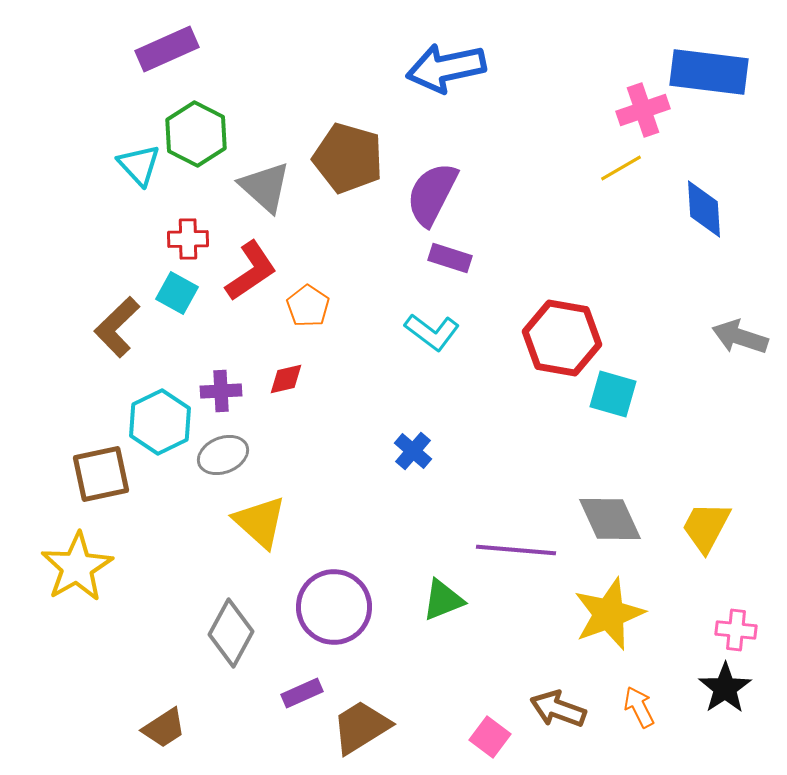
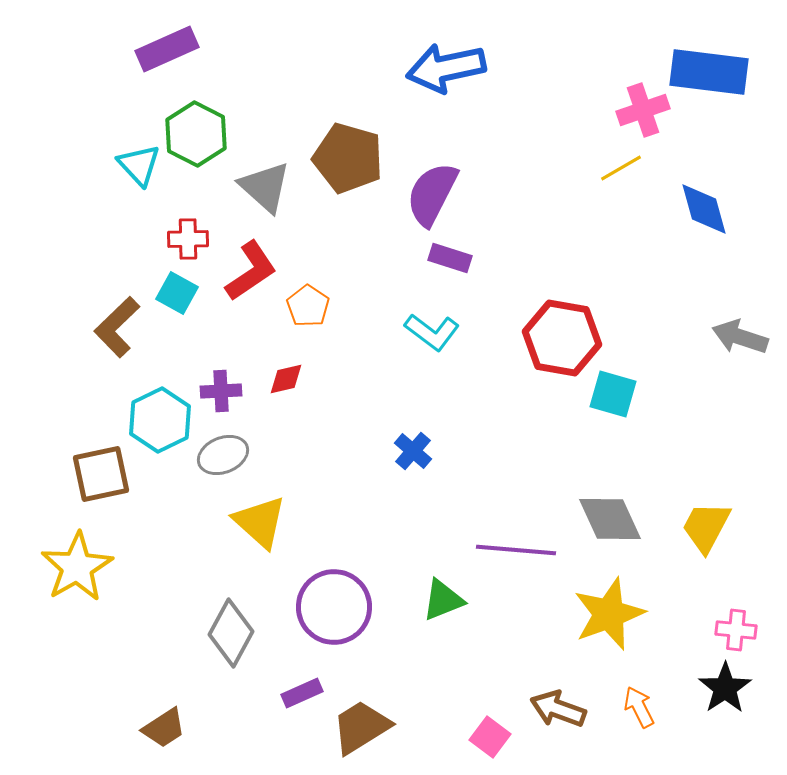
blue diamond at (704, 209): rotated 12 degrees counterclockwise
cyan hexagon at (160, 422): moved 2 px up
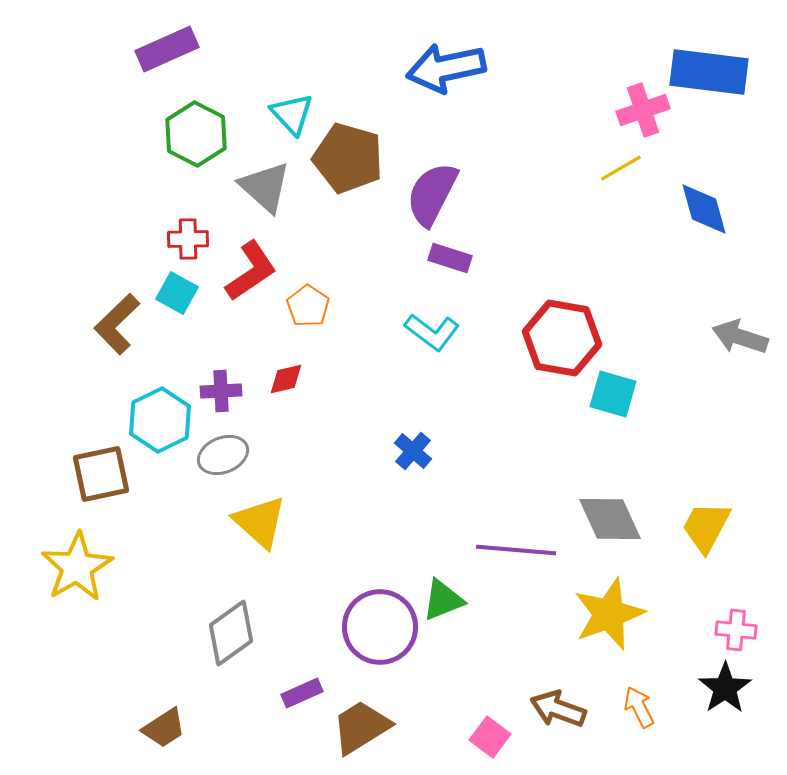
cyan triangle at (139, 165): moved 153 px right, 51 px up
brown L-shape at (117, 327): moved 3 px up
purple circle at (334, 607): moved 46 px right, 20 px down
gray diamond at (231, 633): rotated 26 degrees clockwise
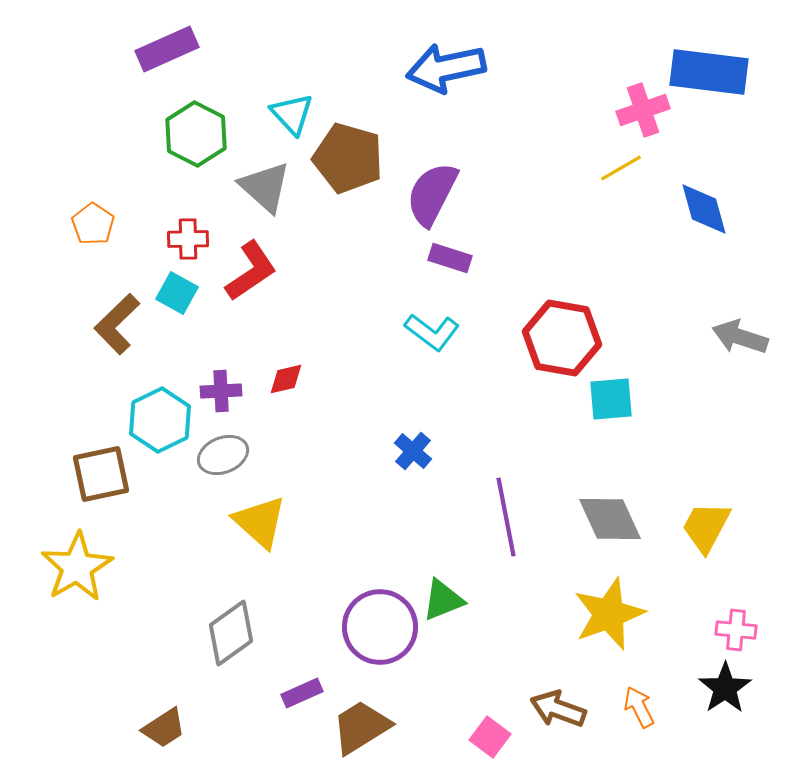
orange pentagon at (308, 306): moved 215 px left, 82 px up
cyan square at (613, 394): moved 2 px left, 5 px down; rotated 21 degrees counterclockwise
purple line at (516, 550): moved 10 px left, 33 px up; rotated 74 degrees clockwise
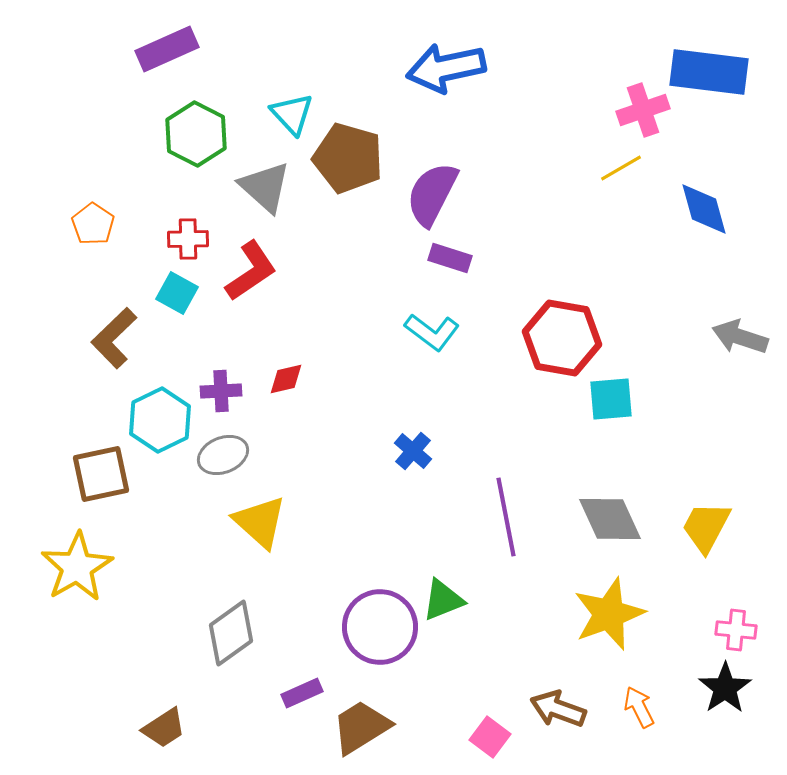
brown L-shape at (117, 324): moved 3 px left, 14 px down
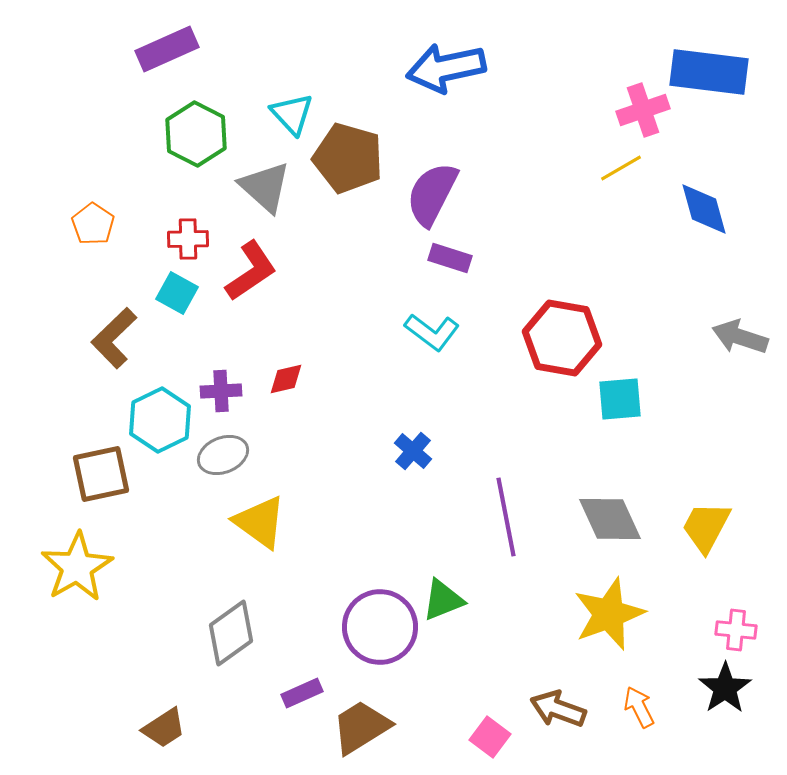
cyan square at (611, 399): moved 9 px right
yellow triangle at (260, 522): rotated 6 degrees counterclockwise
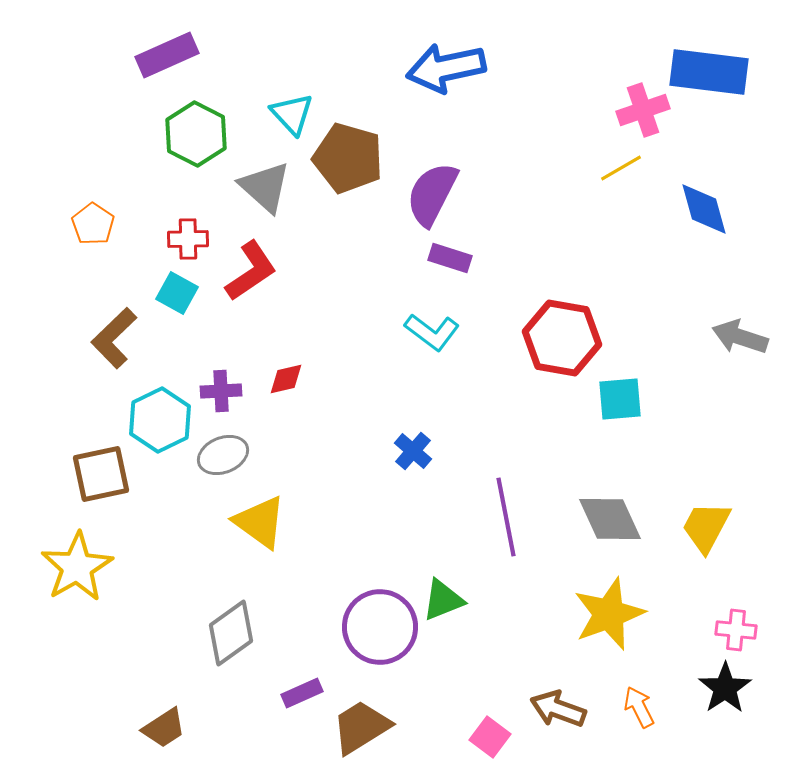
purple rectangle at (167, 49): moved 6 px down
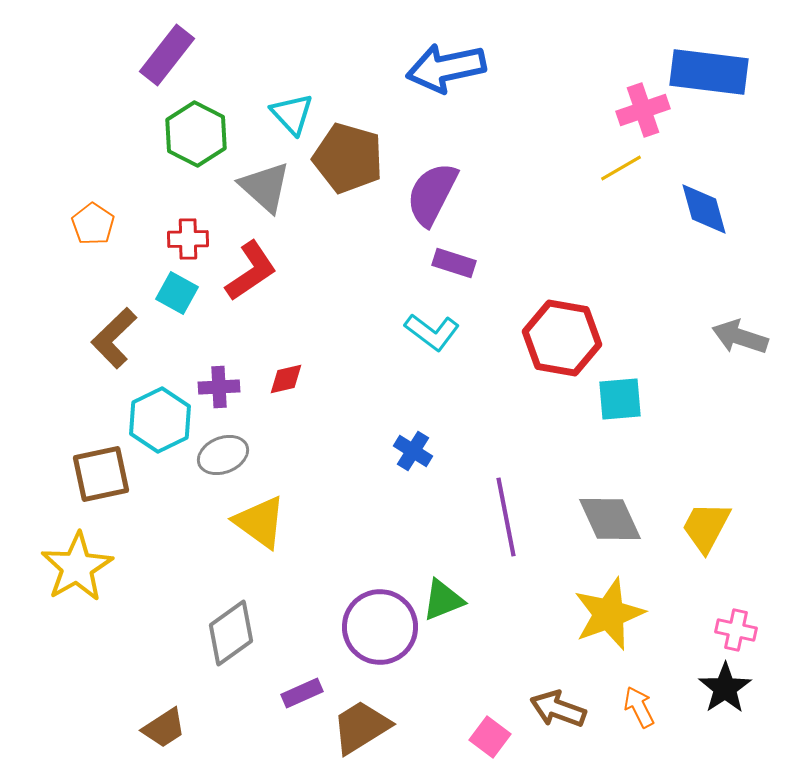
purple rectangle at (167, 55): rotated 28 degrees counterclockwise
purple rectangle at (450, 258): moved 4 px right, 5 px down
purple cross at (221, 391): moved 2 px left, 4 px up
blue cross at (413, 451): rotated 9 degrees counterclockwise
pink cross at (736, 630): rotated 6 degrees clockwise
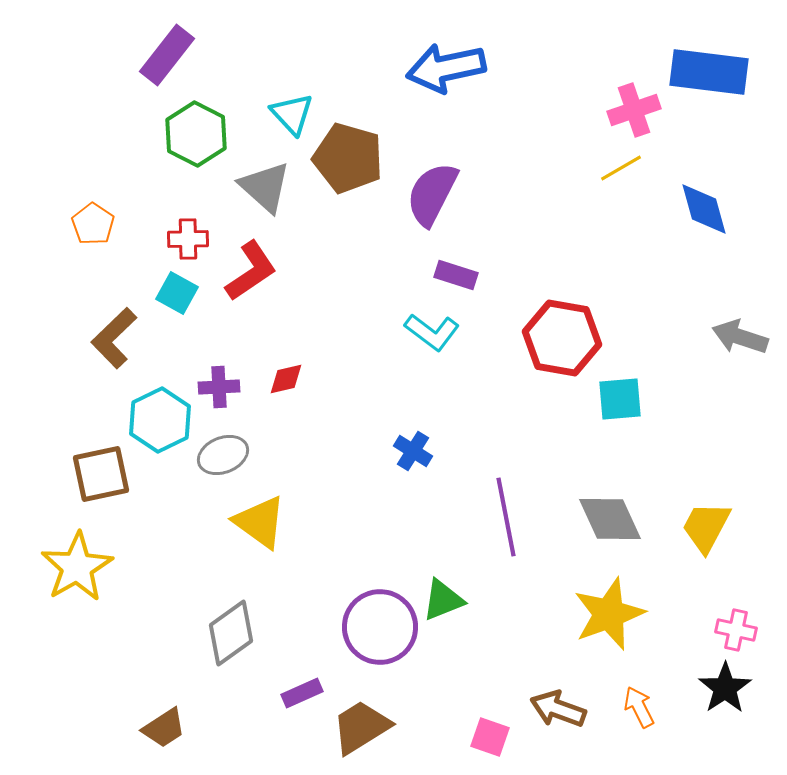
pink cross at (643, 110): moved 9 px left
purple rectangle at (454, 263): moved 2 px right, 12 px down
pink square at (490, 737): rotated 18 degrees counterclockwise
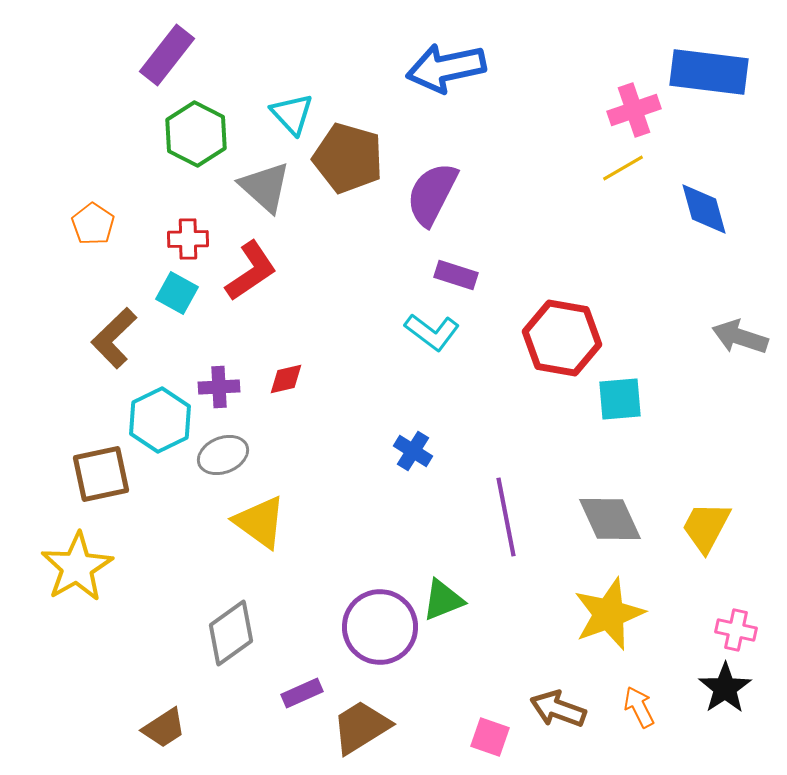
yellow line at (621, 168): moved 2 px right
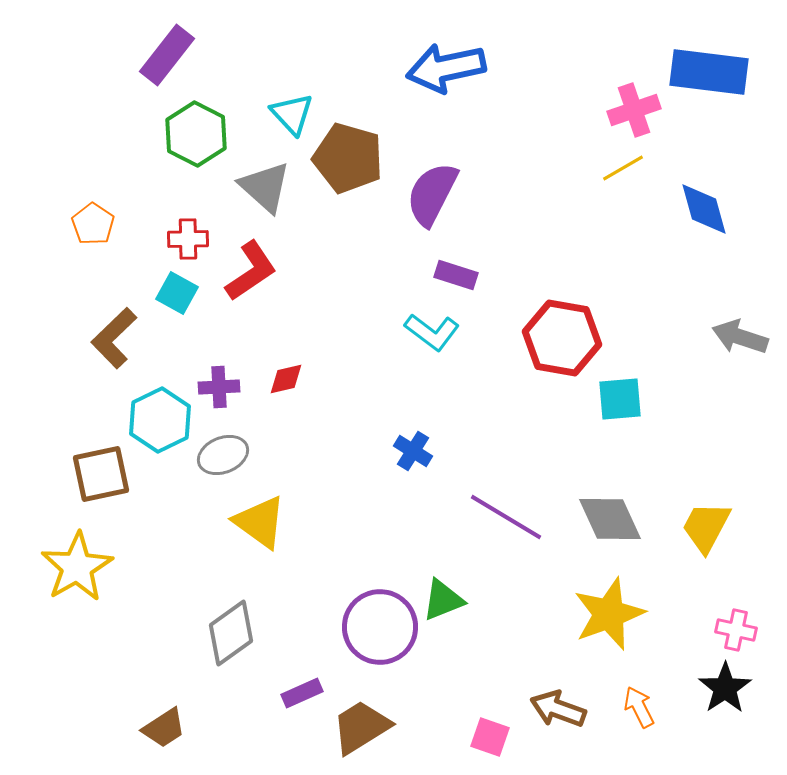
purple line at (506, 517): rotated 48 degrees counterclockwise
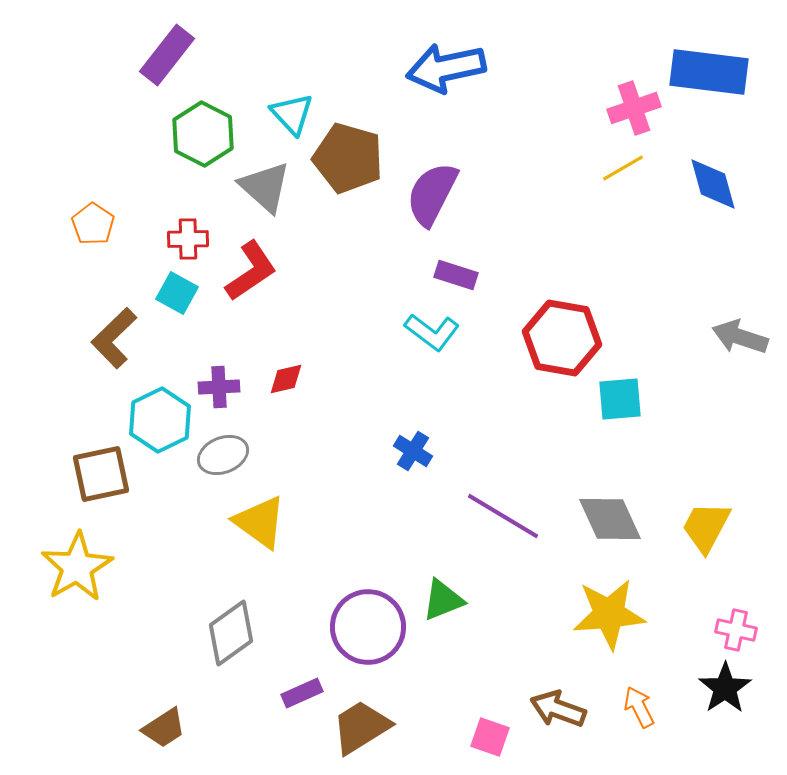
pink cross at (634, 110): moved 2 px up
green hexagon at (196, 134): moved 7 px right
blue diamond at (704, 209): moved 9 px right, 25 px up
purple line at (506, 517): moved 3 px left, 1 px up
yellow star at (609, 614): rotated 16 degrees clockwise
purple circle at (380, 627): moved 12 px left
